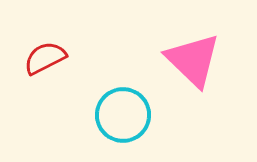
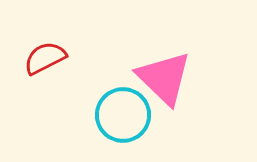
pink triangle: moved 29 px left, 18 px down
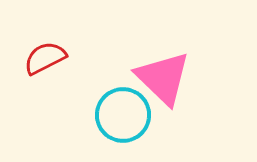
pink triangle: moved 1 px left
